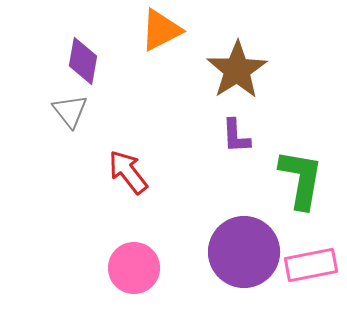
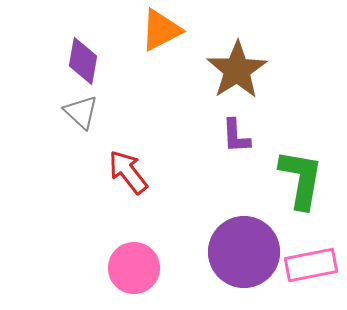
gray triangle: moved 11 px right, 1 px down; rotated 9 degrees counterclockwise
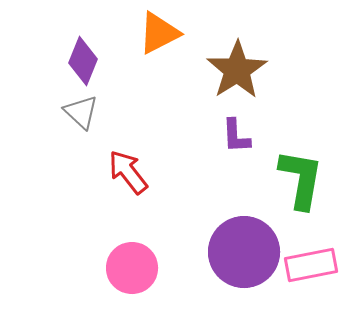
orange triangle: moved 2 px left, 3 px down
purple diamond: rotated 12 degrees clockwise
pink circle: moved 2 px left
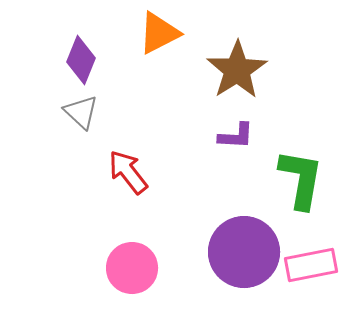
purple diamond: moved 2 px left, 1 px up
purple L-shape: rotated 84 degrees counterclockwise
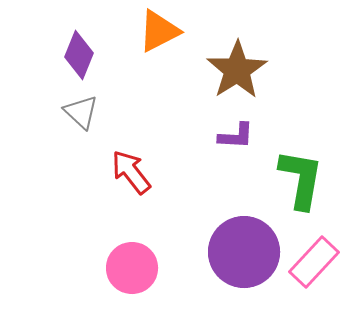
orange triangle: moved 2 px up
purple diamond: moved 2 px left, 5 px up
red arrow: moved 3 px right
pink rectangle: moved 3 px right, 3 px up; rotated 36 degrees counterclockwise
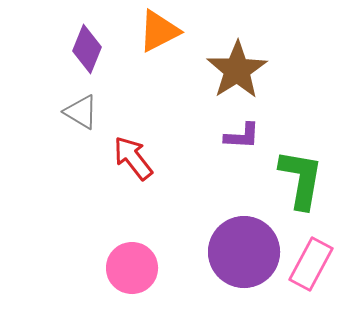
purple diamond: moved 8 px right, 6 px up
gray triangle: rotated 12 degrees counterclockwise
purple L-shape: moved 6 px right
red arrow: moved 2 px right, 14 px up
pink rectangle: moved 3 px left, 2 px down; rotated 15 degrees counterclockwise
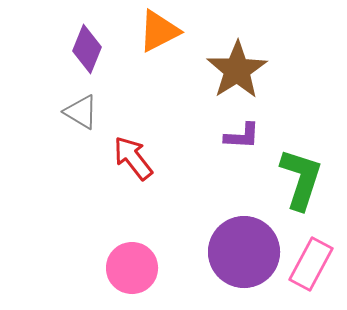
green L-shape: rotated 8 degrees clockwise
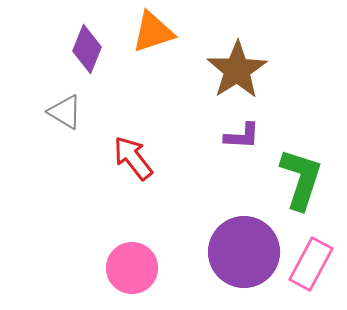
orange triangle: moved 6 px left, 1 px down; rotated 9 degrees clockwise
gray triangle: moved 16 px left
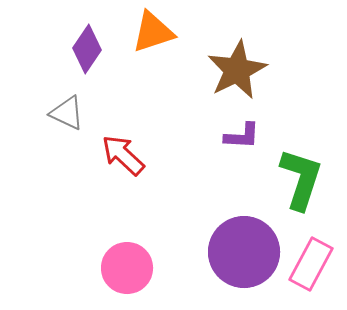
purple diamond: rotated 12 degrees clockwise
brown star: rotated 6 degrees clockwise
gray triangle: moved 2 px right, 1 px down; rotated 6 degrees counterclockwise
red arrow: moved 10 px left, 3 px up; rotated 9 degrees counterclockwise
pink circle: moved 5 px left
